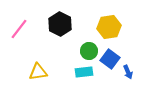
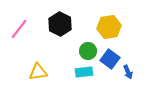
green circle: moved 1 px left
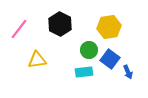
green circle: moved 1 px right, 1 px up
yellow triangle: moved 1 px left, 12 px up
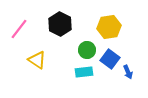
green circle: moved 2 px left
yellow triangle: rotated 42 degrees clockwise
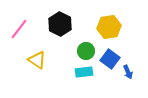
green circle: moved 1 px left, 1 px down
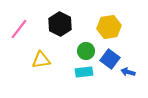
yellow triangle: moved 4 px right; rotated 42 degrees counterclockwise
blue arrow: rotated 128 degrees clockwise
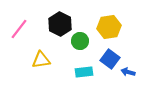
green circle: moved 6 px left, 10 px up
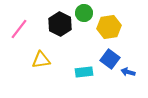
green circle: moved 4 px right, 28 px up
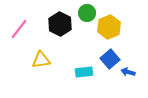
green circle: moved 3 px right
yellow hexagon: rotated 15 degrees counterclockwise
blue square: rotated 12 degrees clockwise
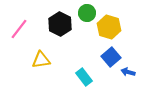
yellow hexagon: rotated 20 degrees counterclockwise
blue square: moved 1 px right, 2 px up
cyan rectangle: moved 5 px down; rotated 60 degrees clockwise
